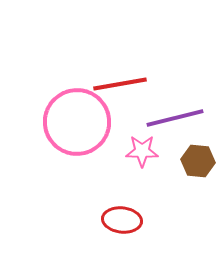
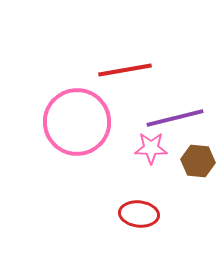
red line: moved 5 px right, 14 px up
pink star: moved 9 px right, 3 px up
red ellipse: moved 17 px right, 6 px up
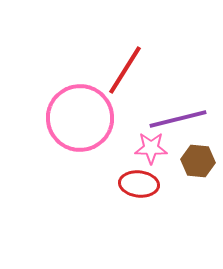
red line: rotated 48 degrees counterclockwise
purple line: moved 3 px right, 1 px down
pink circle: moved 3 px right, 4 px up
red ellipse: moved 30 px up
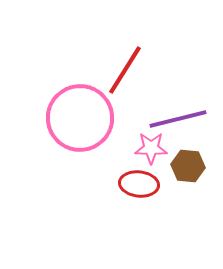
brown hexagon: moved 10 px left, 5 px down
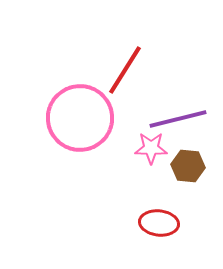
red ellipse: moved 20 px right, 39 px down
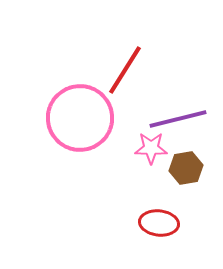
brown hexagon: moved 2 px left, 2 px down; rotated 16 degrees counterclockwise
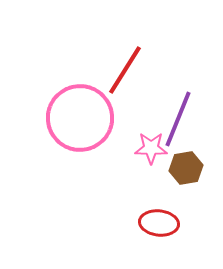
purple line: rotated 54 degrees counterclockwise
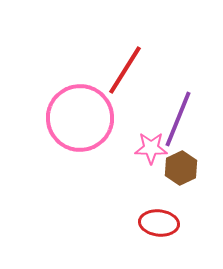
brown hexagon: moved 5 px left; rotated 16 degrees counterclockwise
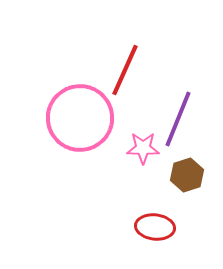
red line: rotated 8 degrees counterclockwise
pink star: moved 8 px left
brown hexagon: moved 6 px right, 7 px down; rotated 8 degrees clockwise
red ellipse: moved 4 px left, 4 px down
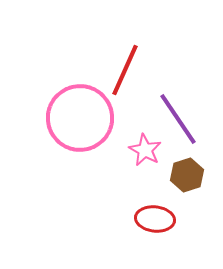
purple line: rotated 56 degrees counterclockwise
pink star: moved 2 px right, 2 px down; rotated 28 degrees clockwise
red ellipse: moved 8 px up
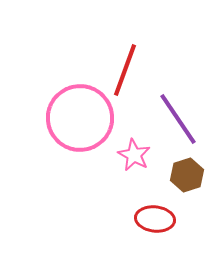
red line: rotated 4 degrees counterclockwise
pink star: moved 11 px left, 5 px down
